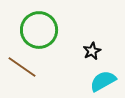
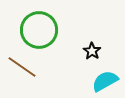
black star: rotated 12 degrees counterclockwise
cyan semicircle: moved 2 px right
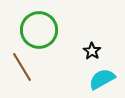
brown line: rotated 24 degrees clockwise
cyan semicircle: moved 3 px left, 2 px up
